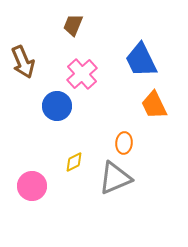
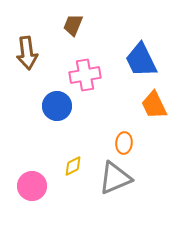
brown arrow: moved 4 px right, 9 px up; rotated 16 degrees clockwise
pink cross: moved 3 px right, 1 px down; rotated 32 degrees clockwise
yellow diamond: moved 1 px left, 4 px down
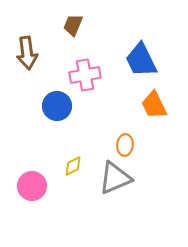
orange ellipse: moved 1 px right, 2 px down
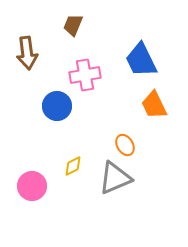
orange ellipse: rotated 35 degrees counterclockwise
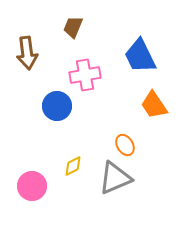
brown trapezoid: moved 2 px down
blue trapezoid: moved 1 px left, 4 px up
orange trapezoid: rotated 8 degrees counterclockwise
